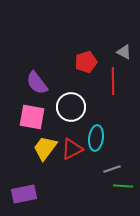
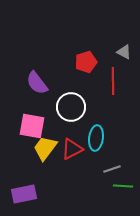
pink square: moved 9 px down
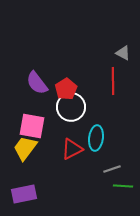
gray triangle: moved 1 px left, 1 px down
red pentagon: moved 20 px left, 27 px down; rotated 15 degrees counterclockwise
yellow trapezoid: moved 20 px left
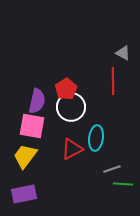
purple semicircle: moved 18 px down; rotated 130 degrees counterclockwise
yellow trapezoid: moved 8 px down
green line: moved 2 px up
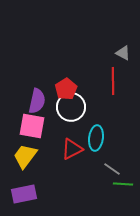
gray line: rotated 54 degrees clockwise
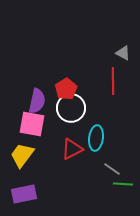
white circle: moved 1 px down
pink square: moved 2 px up
yellow trapezoid: moved 3 px left, 1 px up
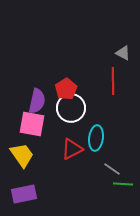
yellow trapezoid: rotated 108 degrees clockwise
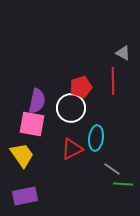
red pentagon: moved 15 px right, 2 px up; rotated 15 degrees clockwise
purple rectangle: moved 1 px right, 2 px down
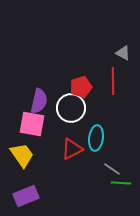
purple semicircle: moved 2 px right
green line: moved 2 px left, 1 px up
purple rectangle: moved 1 px right; rotated 10 degrees counterclockwise
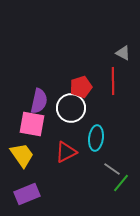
red triangle: moved 6 px left, 3 px down
green line: rotated 54 degrees counterclockwise
purple rectangle: moved 1 px right, 2 px up
